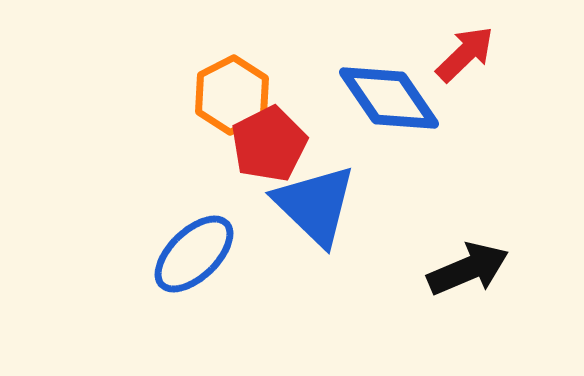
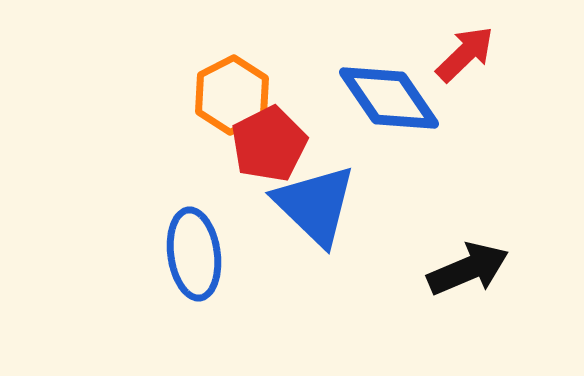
blue ellipse: rotated 54 degrees counterclockwise
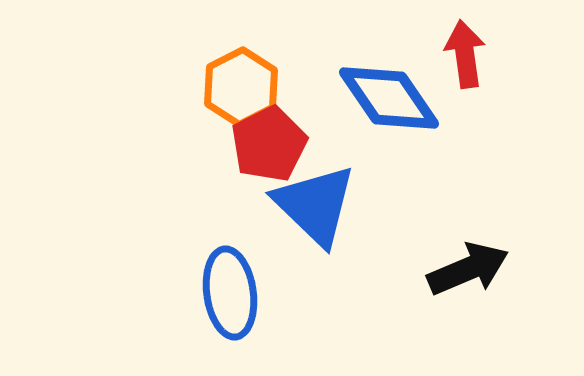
red arrow: rotated 54 degrees counterclockwise
orange hexagon: moved 9 px right, 8 px up
blue ellipse: moved 36 px right, 39 px down
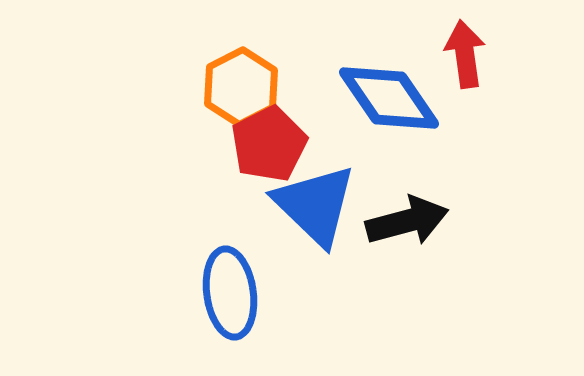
black arrow: moved 61 px left, 48 px up; rotated 8 degrees clockwise
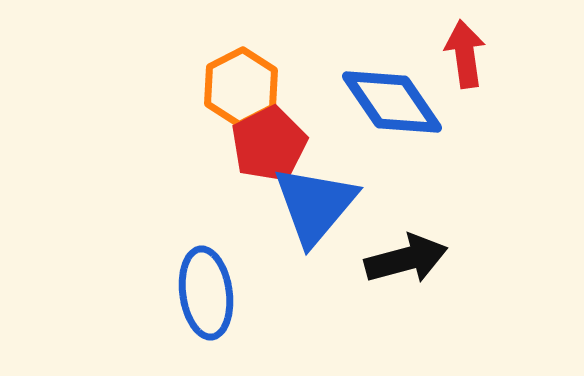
blue diamond: moved 3 px right, 4 px down
blue triangle: rotated 26 degrees clockwise
black arrow: moved 1 px left, 38 px down
blue ellipse: moved 24 px left
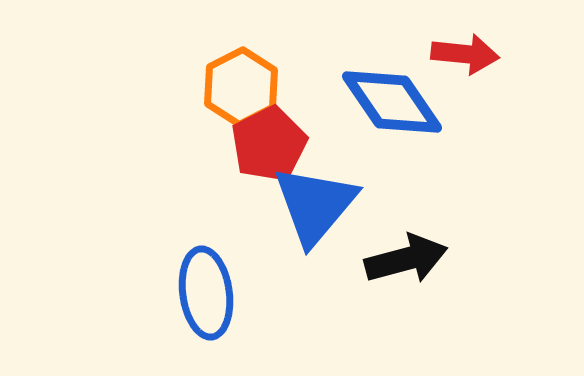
red arrow: rotated 104 degrees clockwise
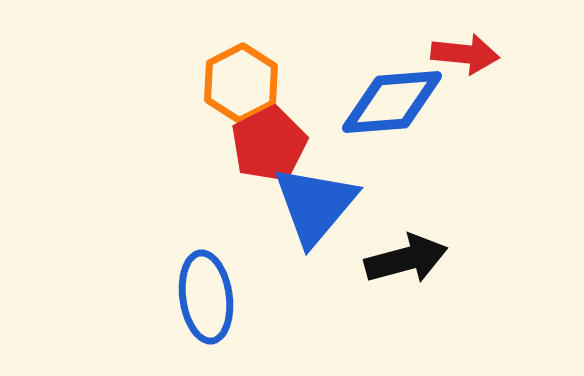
orange hexagon: moved 4 px up
blue diamond: rotated 60 degrees counterclockwise
blue ellipse: moved 4 px down
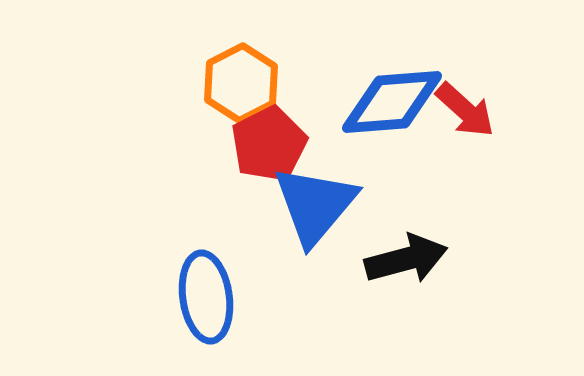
red arrow: moved 56 px down; rotated 36 degrees clockwise
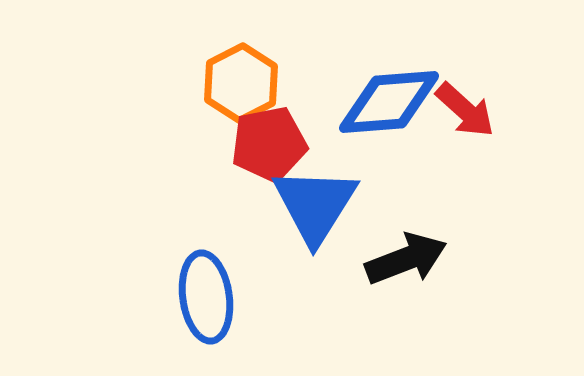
blue diamond: moved 3 px left
red pentagon: rotated 16 degrees clockwise
blue triangle: rotated 8 degrees counterclockwise
black arrow: rotated 6 degrees counterclockwise
